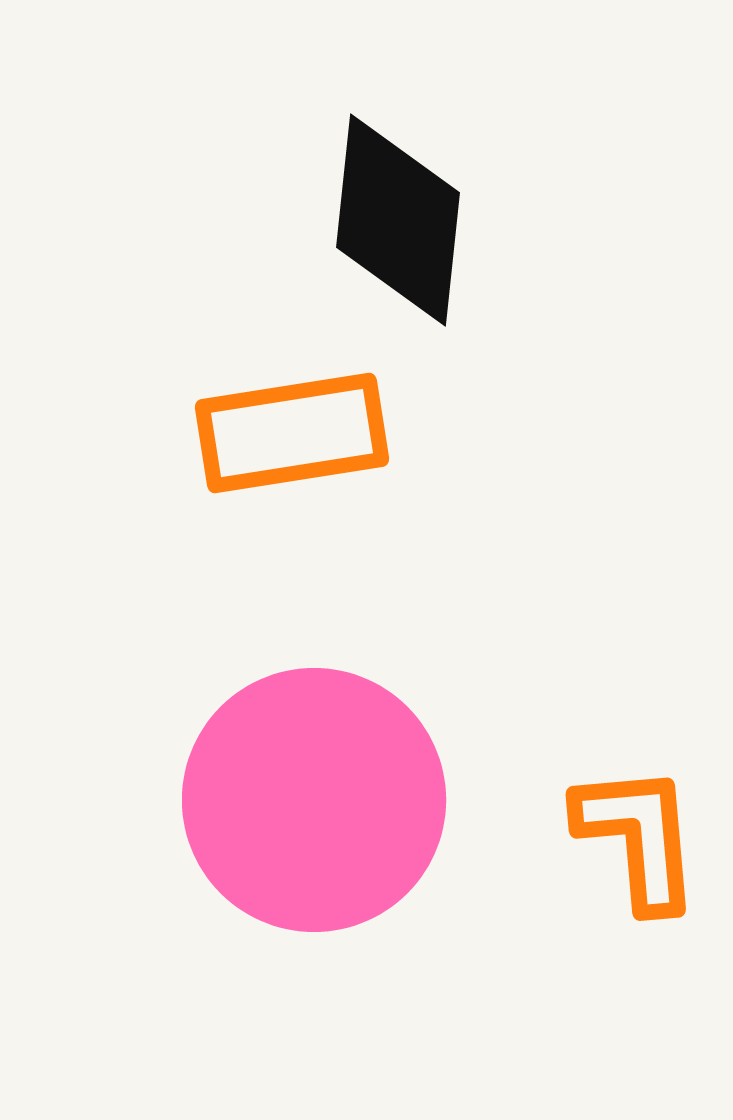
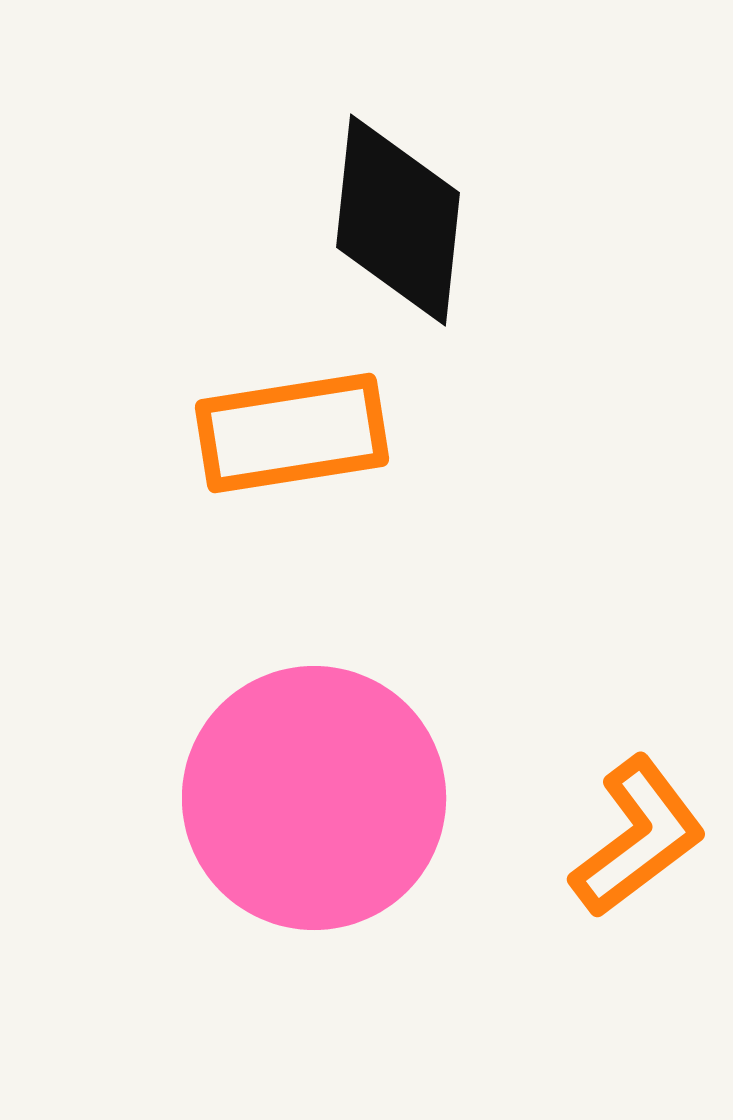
pink circle: moved 2 px up
orange L-shape: rotated 58 degrees clockwise
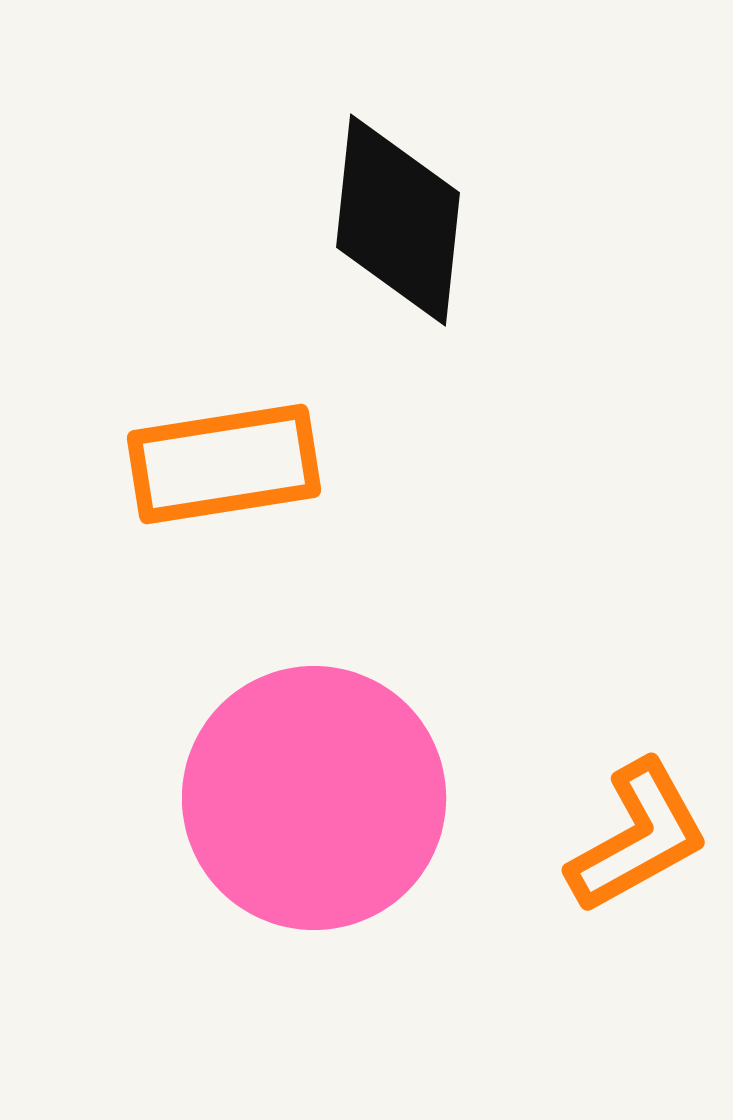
orange rectangle: moved 68 px left, 31 px down
orange L-shape: rotated 8 degrees clockwise
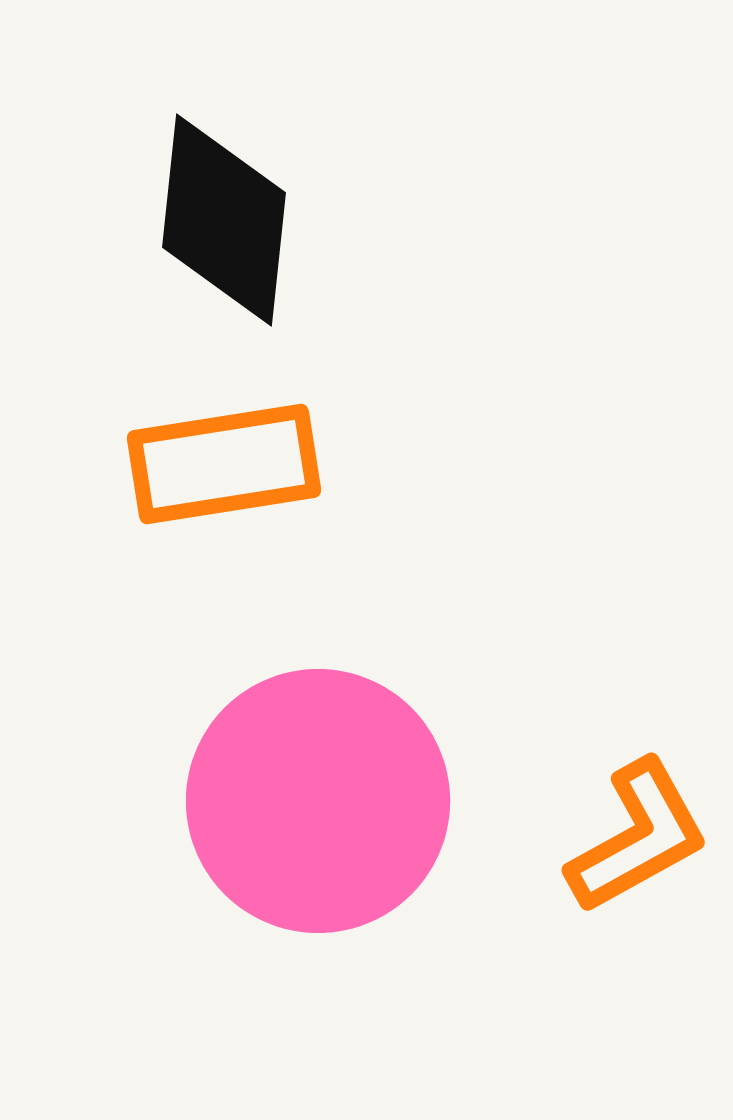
black diamond: moved 174 px left
pink circle: moved 4 px right, 3 px down
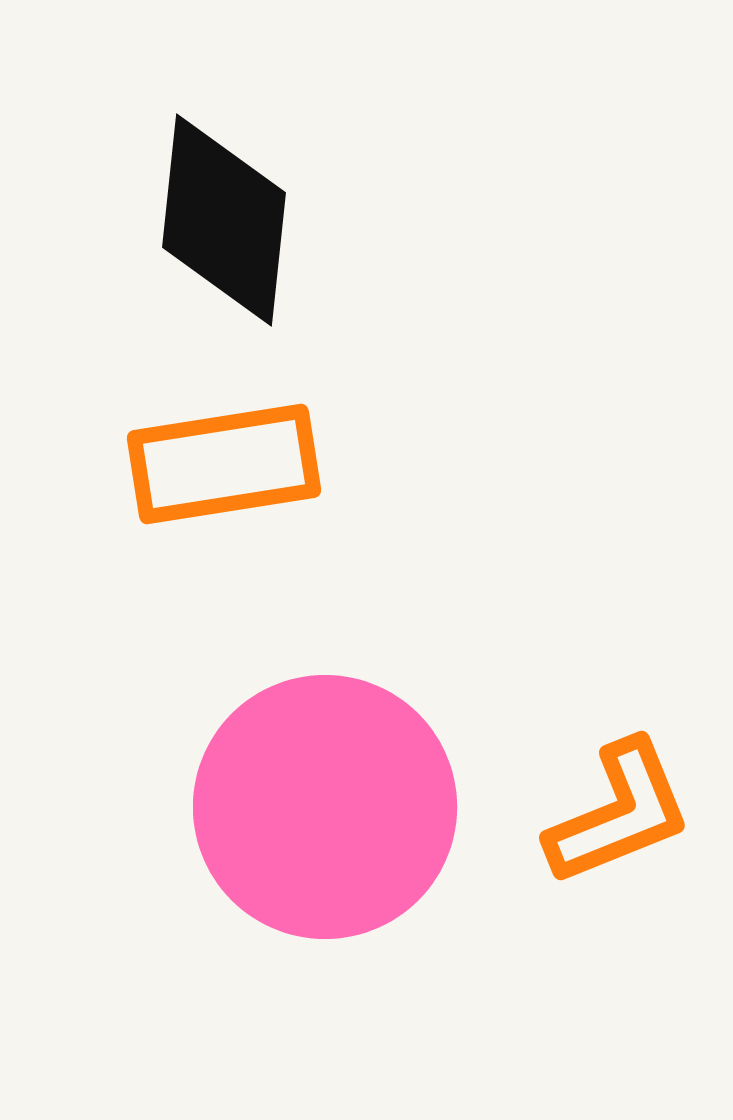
pink circle: moved 7 px right, 6 px down
orange L-shape: moved 19 px left, 24 px up; rotated 7 degrees clockwise
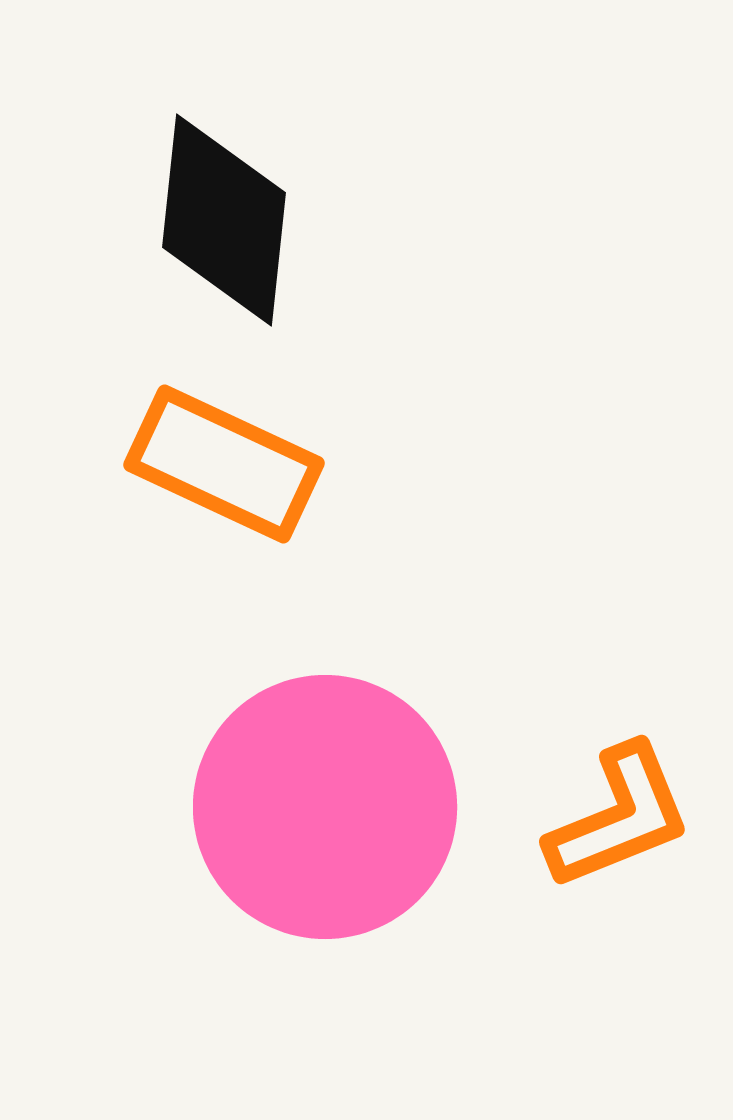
orange rectangle: rotated 34 degrees clockwise
orange L-shape: moved 4 px down
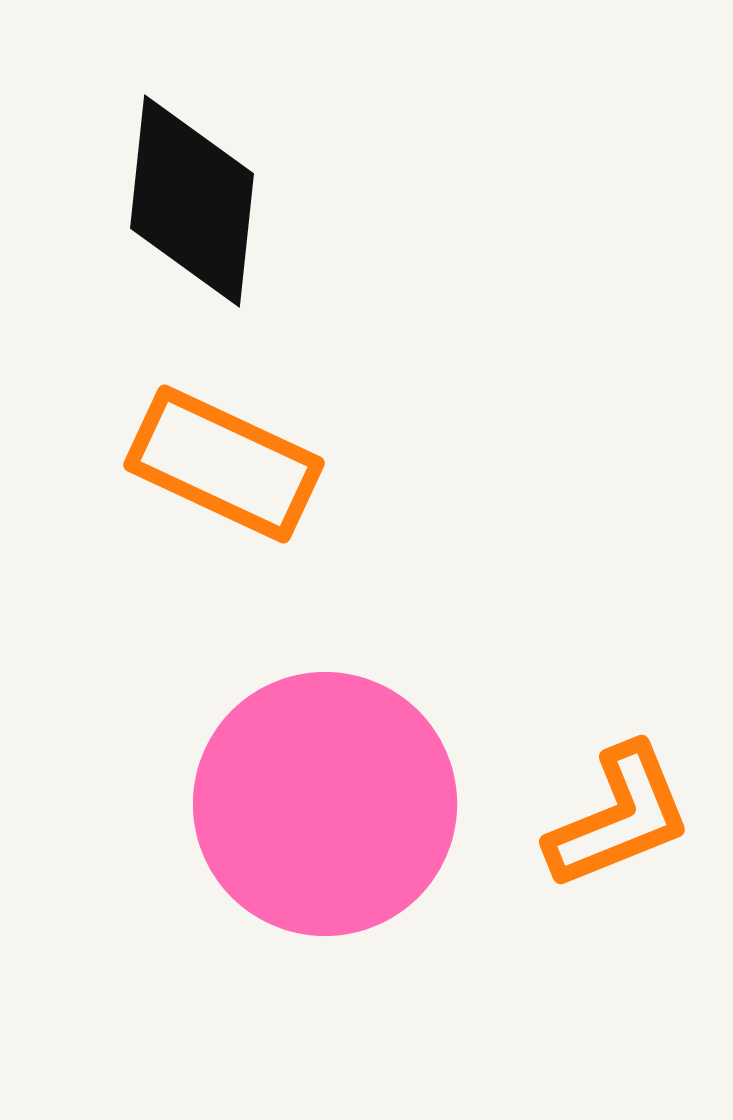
black diamond: moved 32 px left, 19 px up
pink circle: moved 3 px up
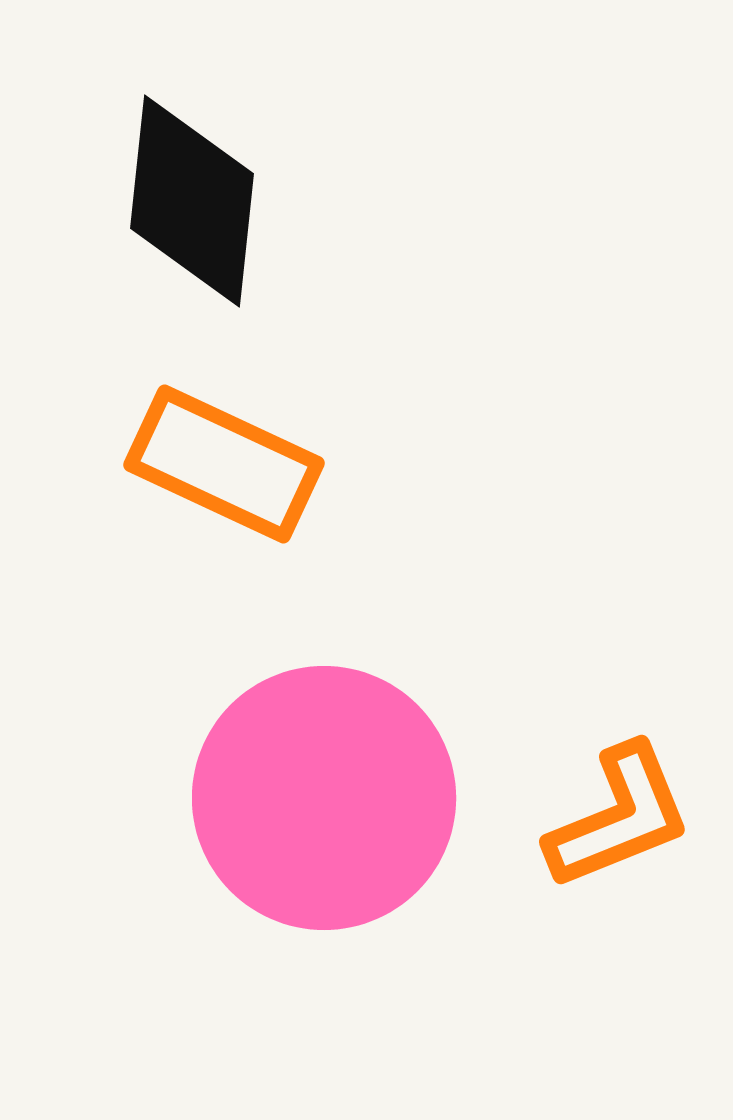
pink circle: moved 1 px left, 6 px up
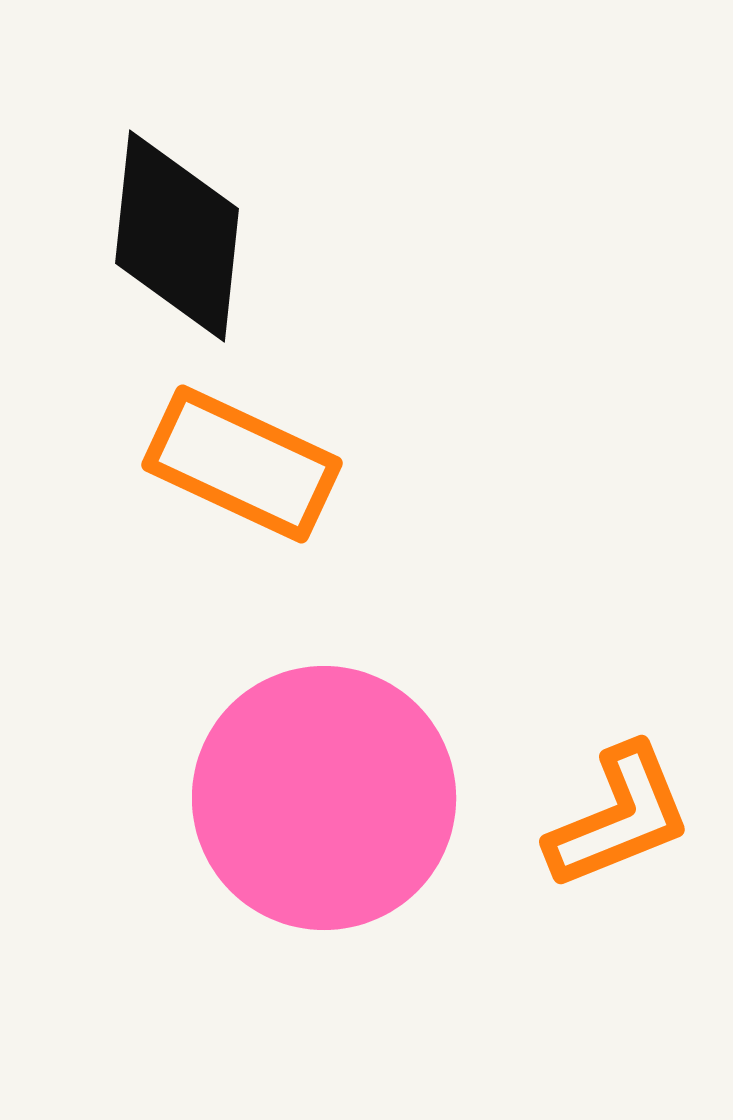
black diamond: moved 15 px left, 35 px down
orange rectangle: moved 18 px right
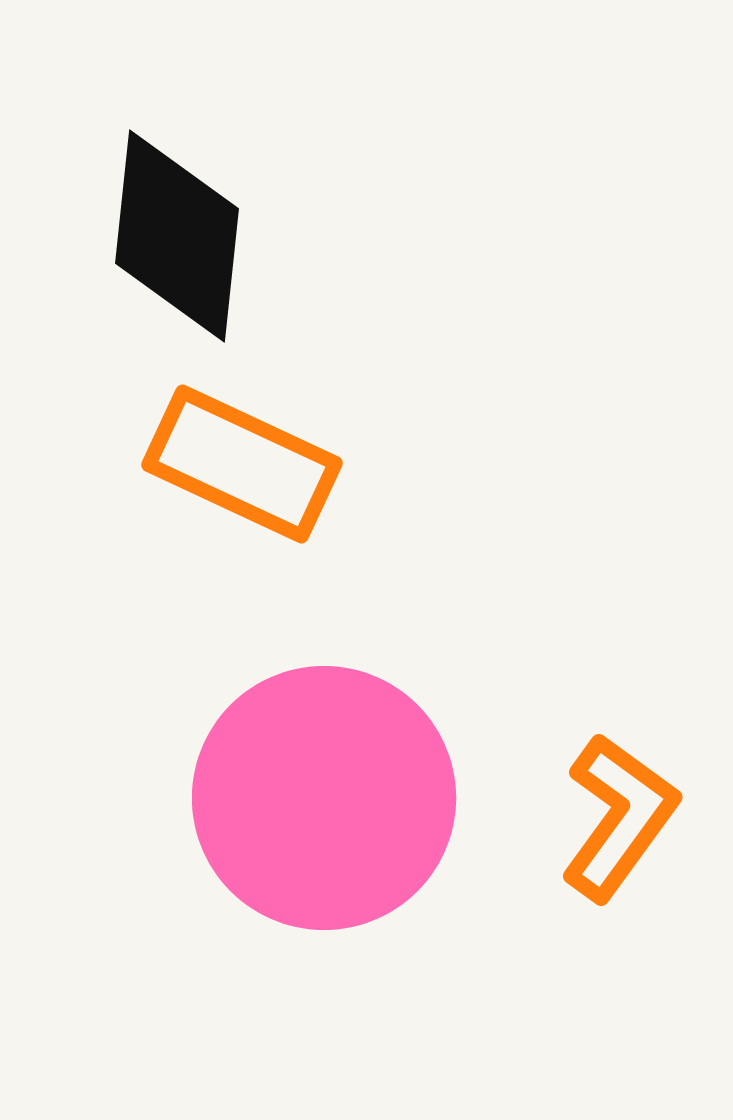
orange L-shape: rotated 32 degrees counterclockwise
